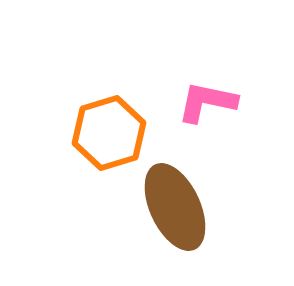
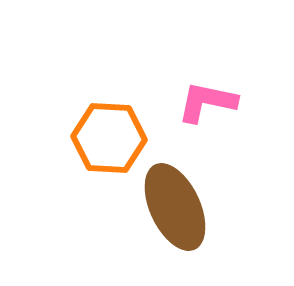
orange hexagon: moved 5 px down; rotated 20 degrees clockwise
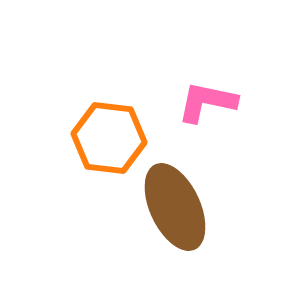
orange hexagon: rotated 4 degrees clockwise
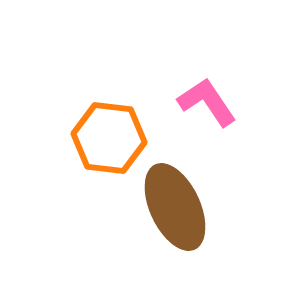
pink L-shape: rotated 44 degrees clockwise
